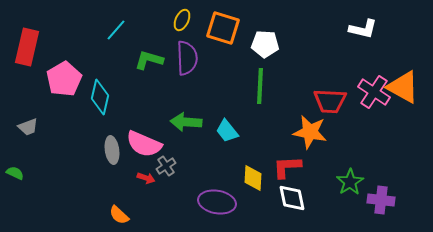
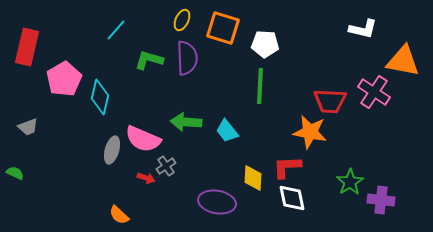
orange triangle: moved 26 px up; rotated 18 degrees counterclockwise
pink semicircle: moved 1 px left, 5 px up
gray ellipse: rotated 24 degrees clockwise
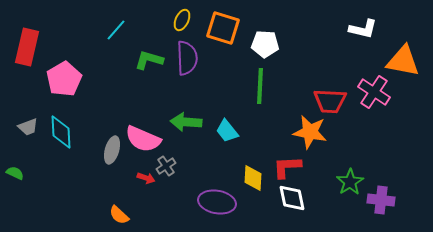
cyan diamond: moved 39 px left, 35 px down; rotated 16 degrees counterclockwise
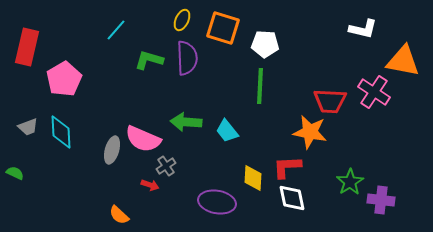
red arrow: moved 4 px right, 7 px down
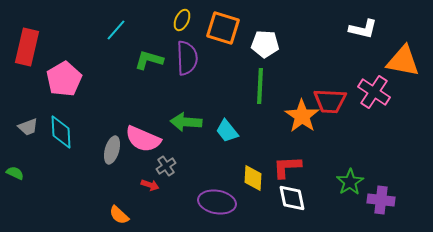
orange star: moved 8 px left, 16 px up; rotated 24 degrees clockwise
